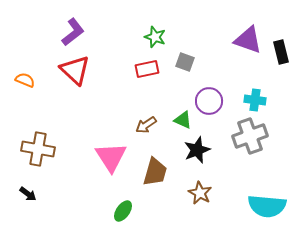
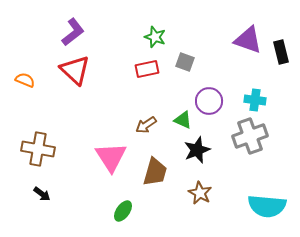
black arrow: moved 14 px right
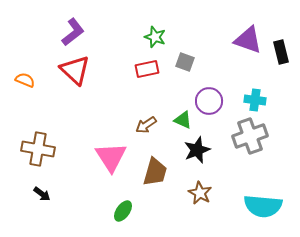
cyan semicircle: moved 4 px left
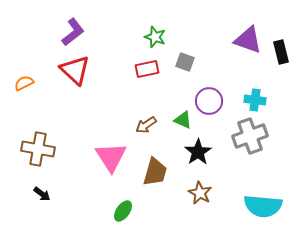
orange semicircle: moved 1 px left, 3 px down; rotated 48 degrees counterclockwise
black star: moved 1 px right, 2 px down; rotated 12 degrees counterclockwise
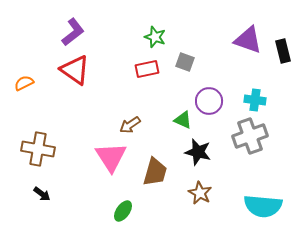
black rectangle: moved 2 px right, 1 px up
red triangle: rotated 8 degrees counterclockwise
brown arrow: moved 16 px left
black star: rotated 24 degrees counterclockwise
